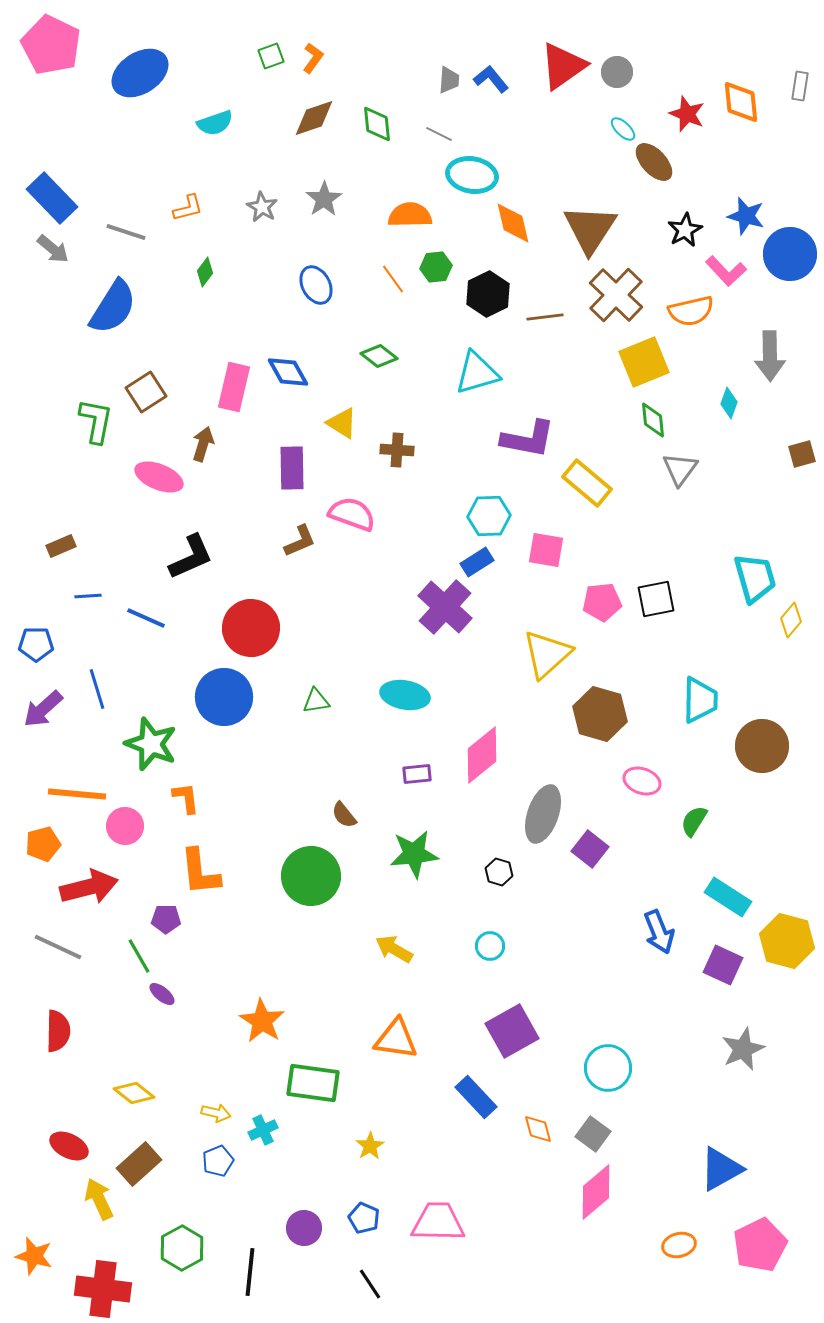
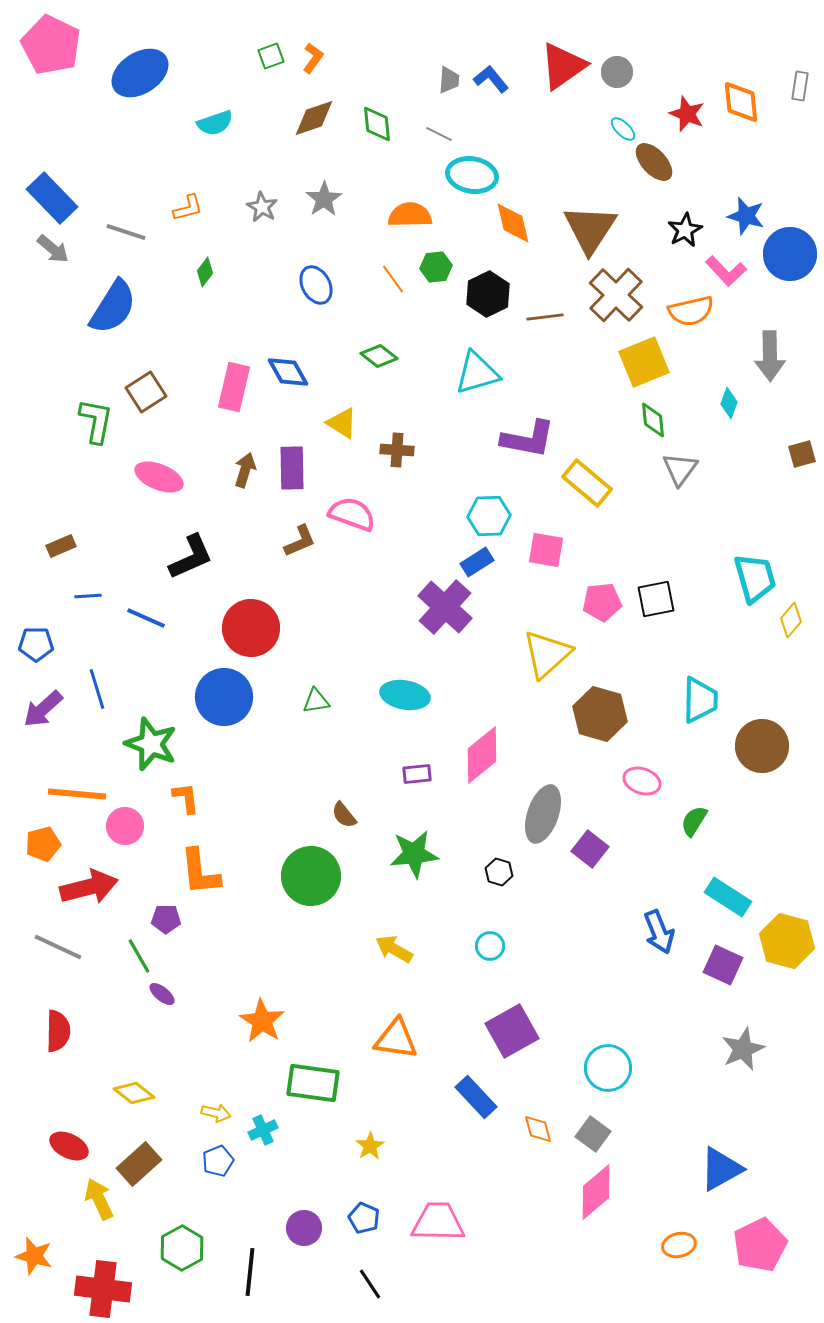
brown arrow at (203, 444): moved 42 px right, 26 px down
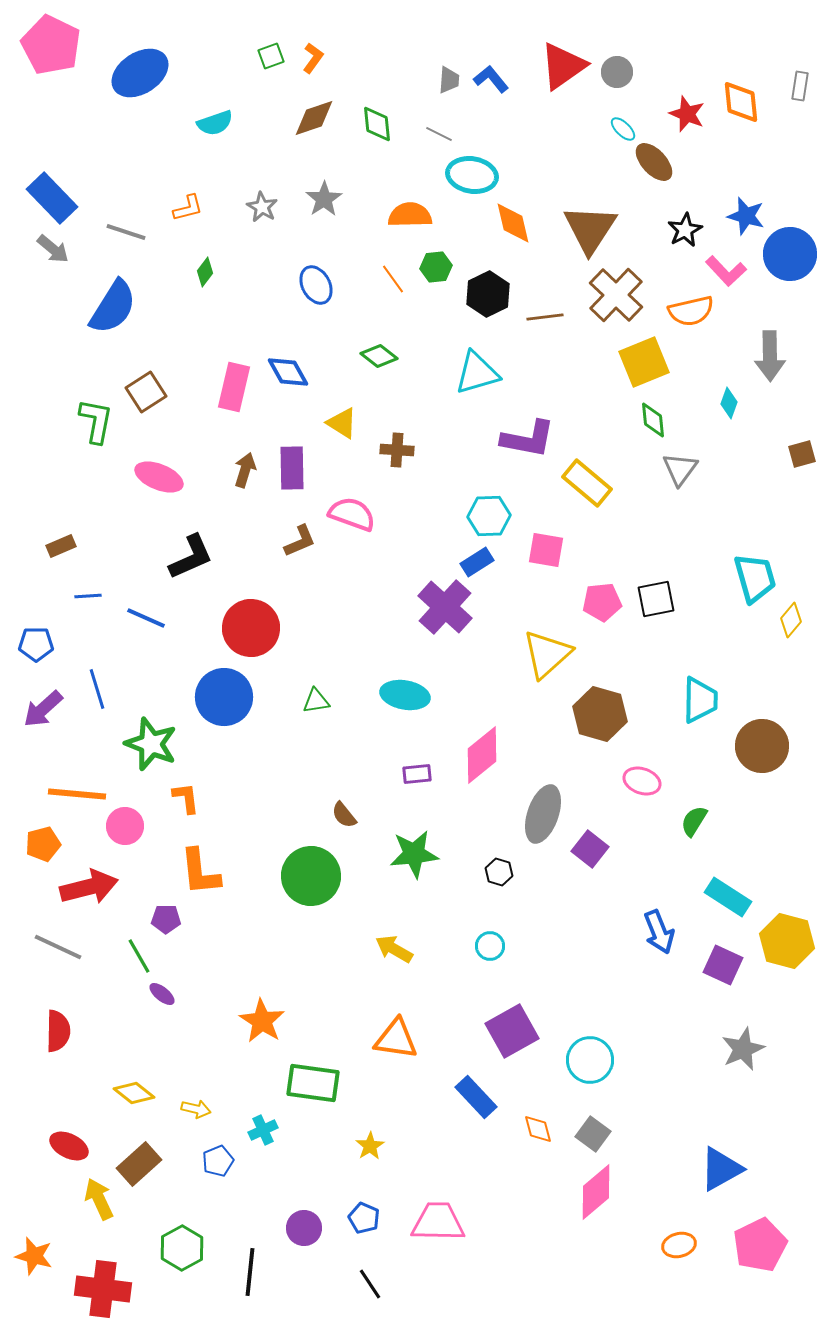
cyan circle at (608, 1068): moved 18 px left, 8 px up
yellow arrow at (216, 1113): moved 20 px left, 4 px up
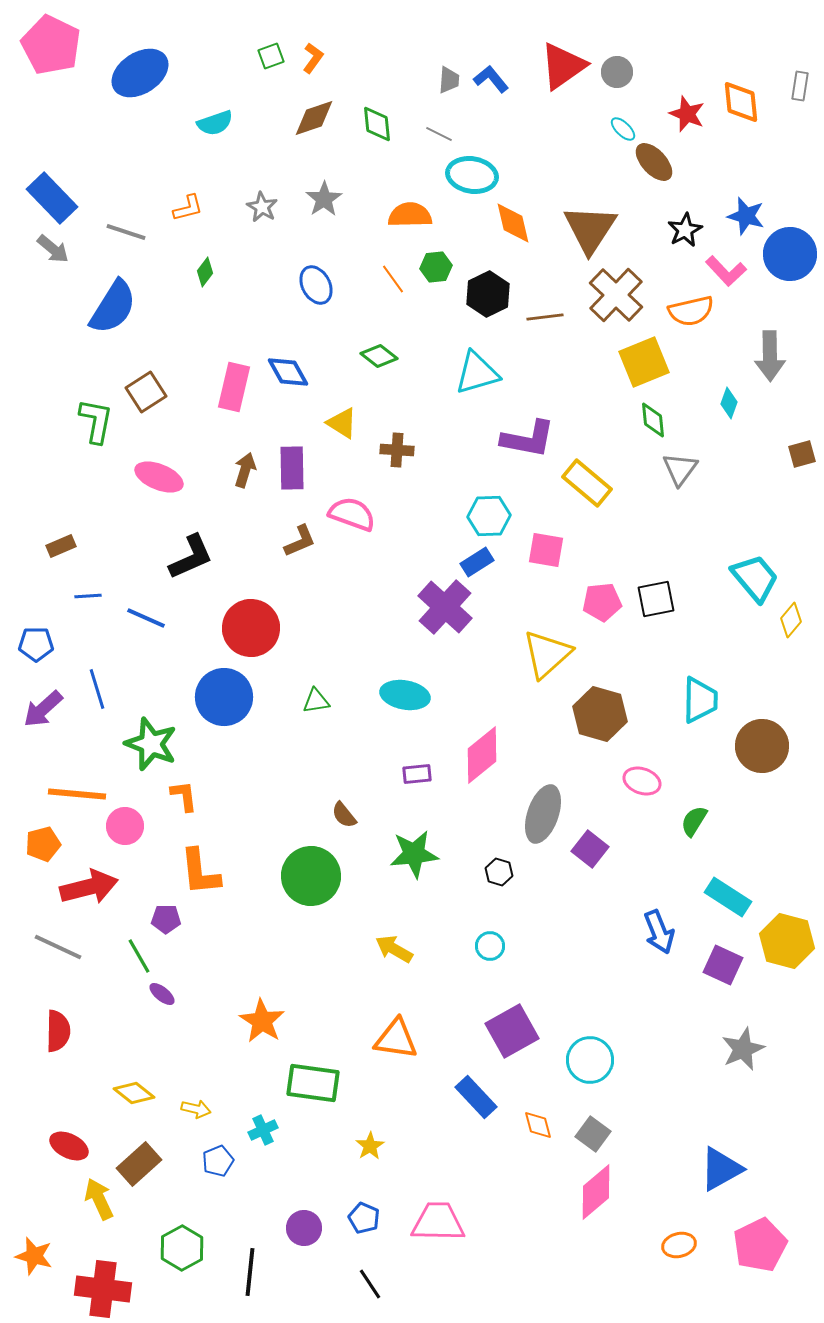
cyan trapezoid at (755, 578): rotated 24 degrees counterclockwise
orange L-shape at (186, 798): moved 2 px left, 2 px up
orange diamond at (538, 1129): moved 4 px up
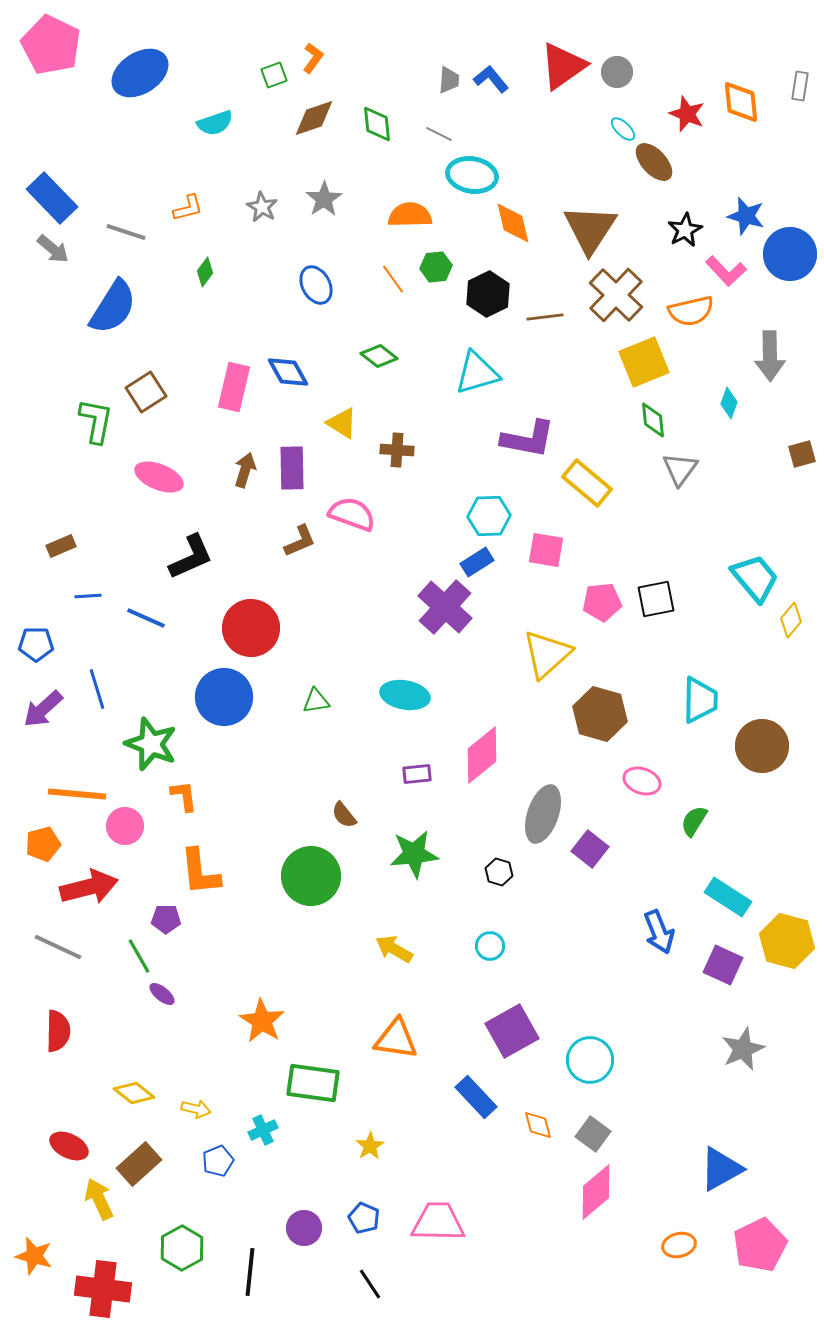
green square at (271, 56): moved 3 px right, 19 px down
